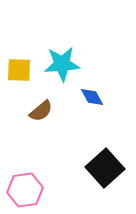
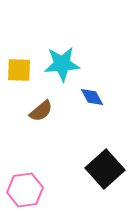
black square: moved 1 px down
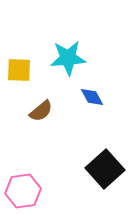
cyan star: moved 6 px right, 6 px up
pink hexagon: moved 2 px left, 1 px down
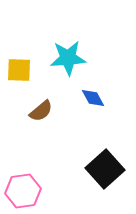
blue diamond: moved 1 px right, 1 px down
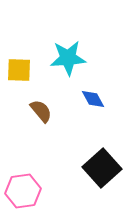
blue diamond: moved 1 px down
brown semicircle: rotated 90 degrees counterclockwise
black square: moved 3 px left, 1 px up
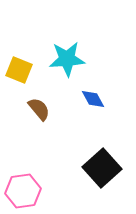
cyan star: moved 1 px left, 1 px down
yellow square: rotated 20 degrees clockwise
brown semicircle: moved 2 px left, 2 px up
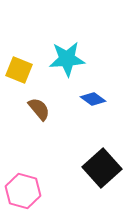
blue diamond: rotated 25 degrees counterclockwise
pink hexagon: rotated 24 degrees clockwise
